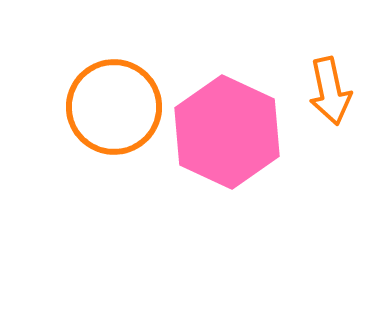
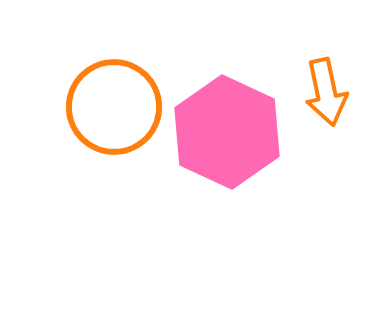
orange arrow: moved 4 px left, 1 px down
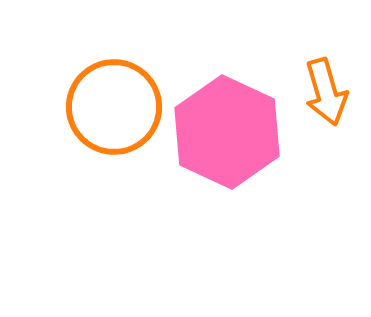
orange arrow: rotated 4 degrees counterclockwise
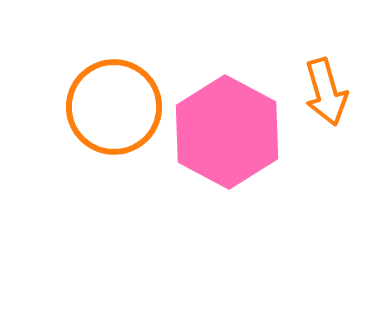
pink hexagon: rotated 3 degrees clockwise
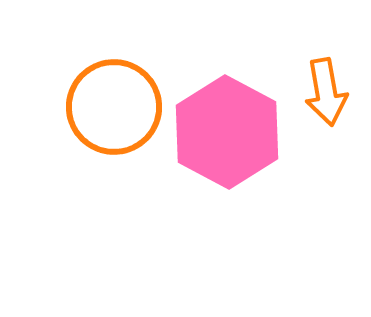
orange arrow: rotated 6 degrees clockwise
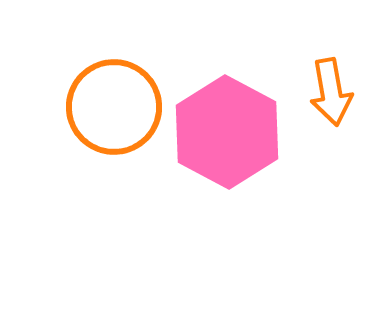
orange arrow: moved 5 px right
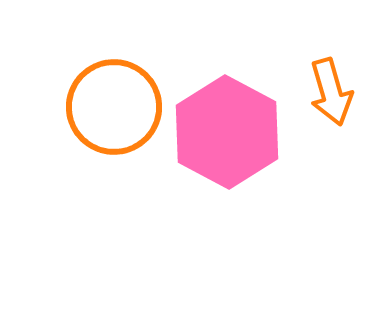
orange arrow: rotated 6 degrees counterclockwise
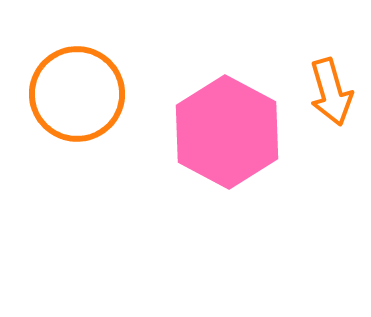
orange circle: moved 37 px left, 13 px up
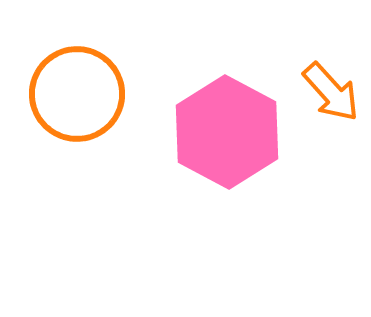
orange arrow: rotated 26 degrees counterclockwise
